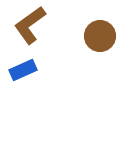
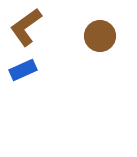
brown L-shape: moved 4 px left, 2 px down
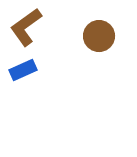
brown circle: moved 1 px left
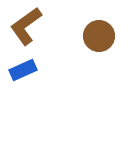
brown L-shape: moved 1 px up
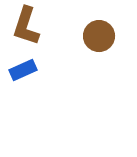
brown L-shape: rotated 36 degrees counterclockwise
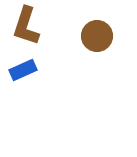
brown circle: moved 2 px left
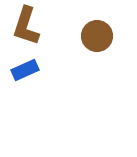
blue rectangle: moved 2 px right
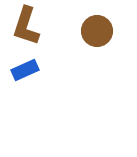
brown circle: moved 5 px up
